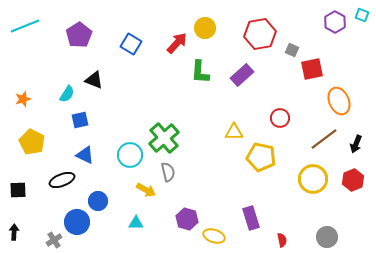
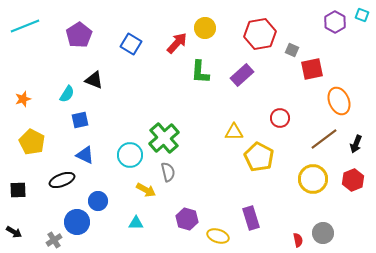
yellow pentagon at (261, 157): moved 2 px left; rotated 16 degrees clockwise
black arrow at (14, 232): rotated 119 degrees clockwise
yellow ellipse at (214, 236): moved 4 px right
gray circle at (327, 237): moved 4 px left, 4 px up
red semicircle at (282, 240): moved 16 px right
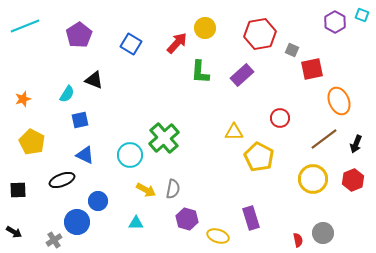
gray semicircle at (168, 172): moved 5 px right, 17 px down; rotated 24 degrees clockwise
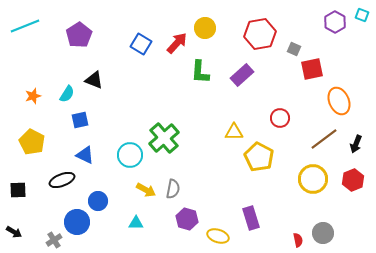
blue square at (131, 44): moved 10 px right
gray square at (292, 50): moved 2 px right, 1 px up
orange star at (23, 99): moved 10 px right, 3 px up
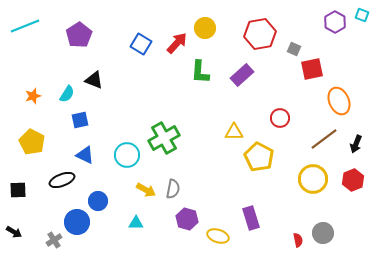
green cross at (164, 138): rotated 12 degrees clockwise
cyan circle at (130, 155): moved 3 px left
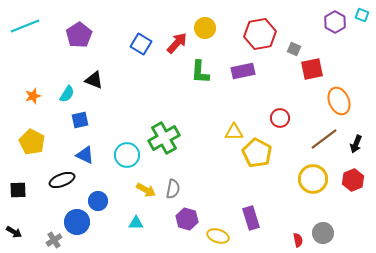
purple rectangle at (242, 75): moved 1 px right, 4 px up; rotated 30 degrees clockwise
yellow pentagon at (259, 157): moved 2 px left, 4 px up
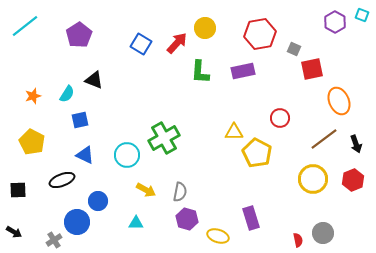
cyan line at (25, 26): rotated 16 degrees counterclockwise
black arrow at (356, 144): rotated 42 degrees counterclockwise
gray semicircle at (173, 189): moved 7 px right, 3 px down
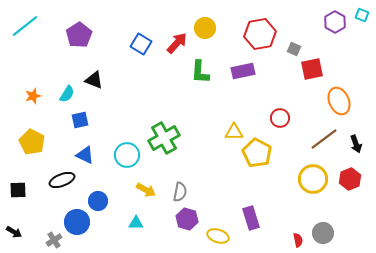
red hexagon at (353, 180): moved 3 px left, 1 px up
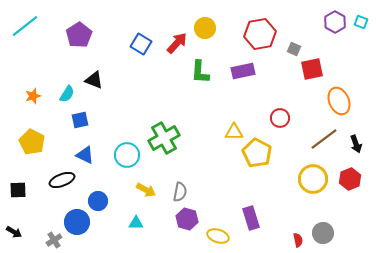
cyan square at (362, 15): moved 1 px left, 7 px down
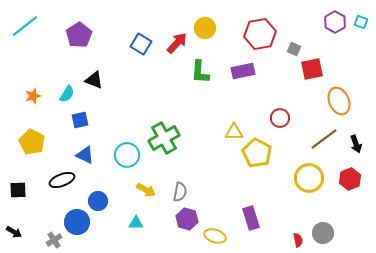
yellow circle at (313, 179): moved 4 px left, 1 px up
yellow ellipse at (218, 236): moved 3 px left
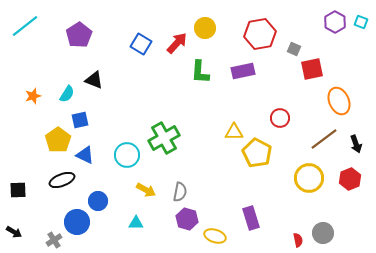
yellow pentagon at (32, 142): moved 26 px right, 2 px up; rotated 10 degrees clockwise
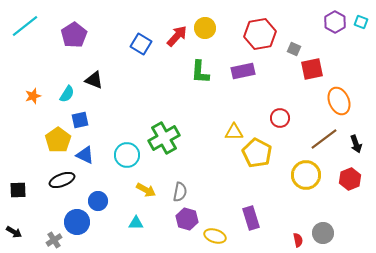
purple pentagon at (79, 35): moved 5 px left
red arrow at (177, 43): moved 7 px up
yellow circle at (309, 178): moved 3 px left, 3 px up
